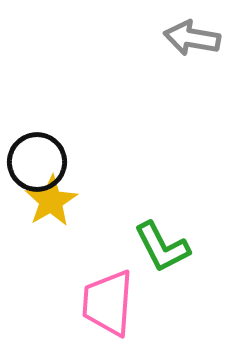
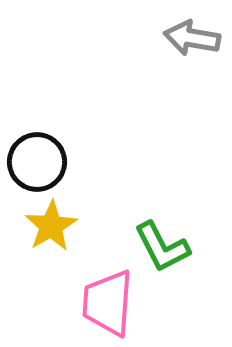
yellow star: moved 25 px down
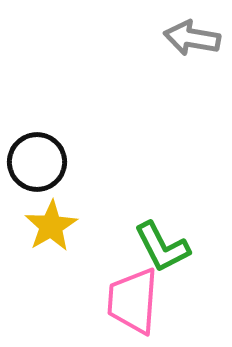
pink trapezoid: moved 25 px right, 2 px up
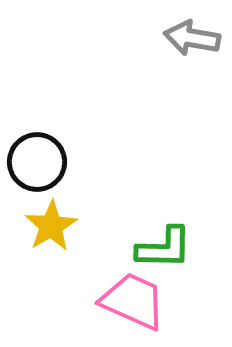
green L-shape: moved 2 px right, 1 px down; rotated 62 degrees counterclockwise
pink trapezoid: rotated 110 degrees clockwise
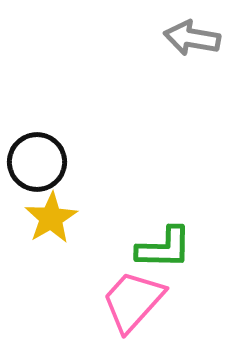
yellow star: moved 8 px up
pink trapezoid: rotated 72 degrees counterclockwise
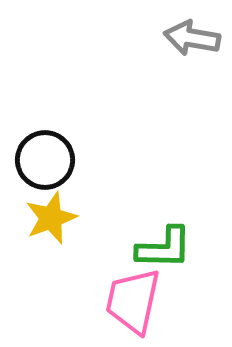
black circle: moved 8 px right, 2 px up
yellow star: rotated 10 degrees clockwise
pink trapezoid: rotated 30 degrees counterclockwise
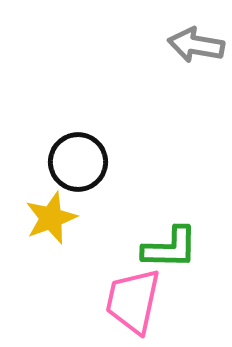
gray arrow: moved 4 px right, 7 px down
black circle: moved 33 px right, 2 px down
green L-shape: moved 6 px right
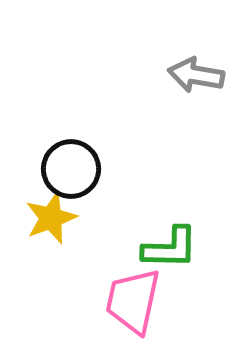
gray arrow: moved 30 px down
black circle: moved 7 px left, 7 px down
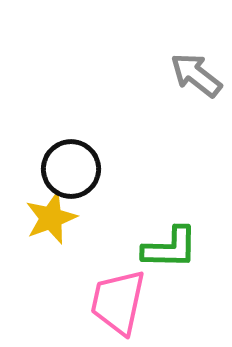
gray arrow: rotated 28 degrees clockwise
pink trapezoid: moved 15 px left, 1 px down
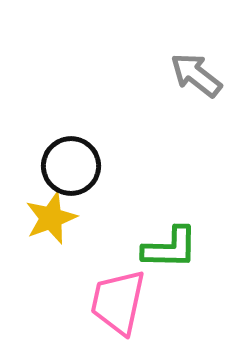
black circle: moved 3 px up
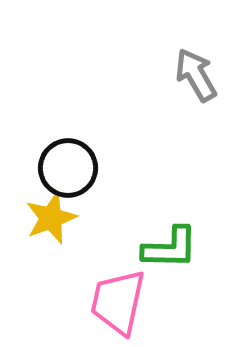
gray arrow: rotated 22 degrees clockwise
black circle: moved 3 px left, 2 px down
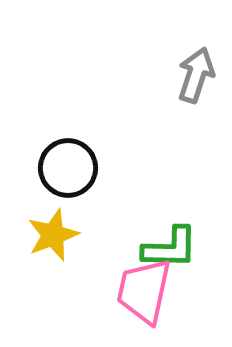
gray arrow: rotated 48 degrees clockwise
yellow star: moved 2 px right, 17 px down
pink trapezoid: moved 26 px right, 11 px up
